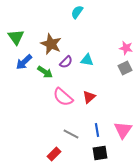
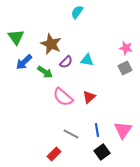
black square: moved 2 px right, 1 px up; rotated 28 degrees counterclockwise
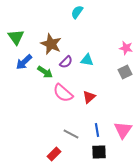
gray square: moved 4 px down
pink semicircle: moved 4 px up
black square: moved 3 px left; rotated 35 degrees clockwise
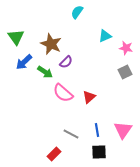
cyan triangle: moved 18 px right, 24 px up; rotated 32 degrees counterclockwise
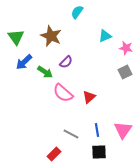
brown star: moved 8 px up
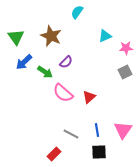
pink star: rotated 16 degrees counterclockwise
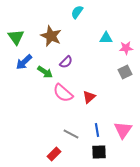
cyan triangle: moved 1 px right, 2 px down; rotated 24 degrees clockwise
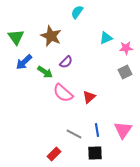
cyan triangle: rotated 24 degrees counterclockwise
gray line: moved 3 px right
black square: moved 4 px left, 1 px down
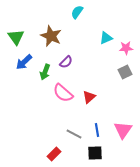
green arrow: rotated 77 degrees clockwise
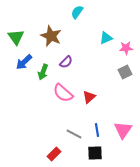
green arrow: moved 2 px left
